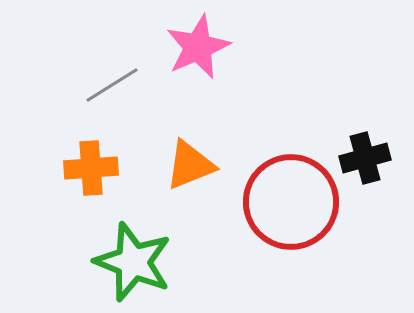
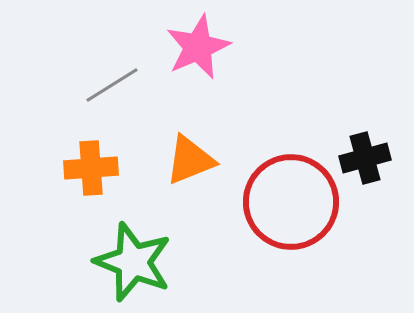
orange triangle: moved 5 px up
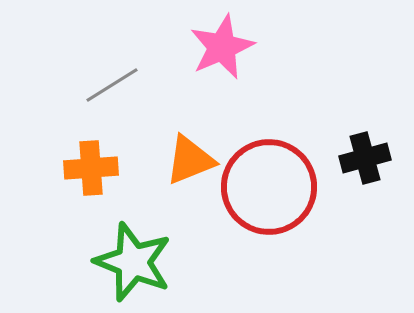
pink star: moved 24 px right
red circle: moved 22 px left, 15 px up
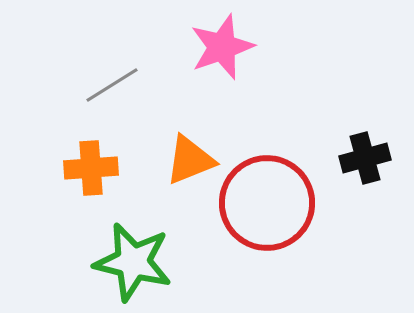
pink star: rotated 4 degrees clockwise
red circle: moved 2 px left, 16 px down
green star: rotated 8 degrees counterclockwise
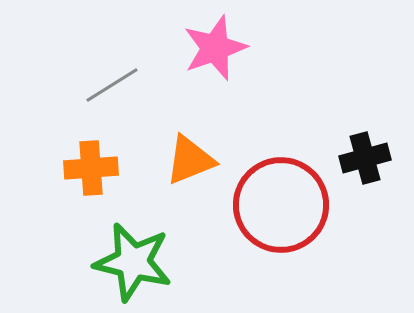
pink star: moved 7 px left, 1 px down
red circle: moved 14 px right, 2 px down
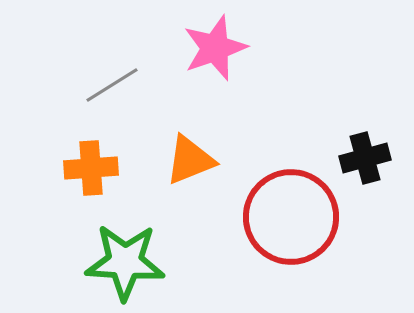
red circle: moved 10 px right, 12 px down
green star: moved 8 px left; rotated 10 degrees counterclockwise
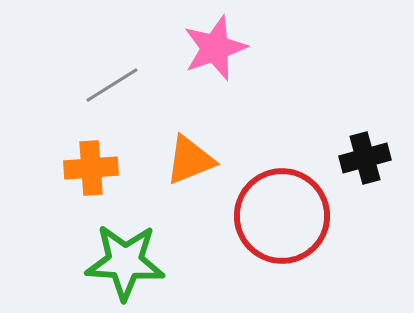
red circle: moved 9 px left, 1 px up
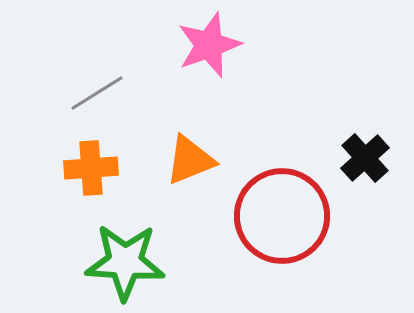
pink star: moved 6 px left, 3 px up
gray line: moved 15 px left, 8 px down
black cross: rotated 27 degrees counterclockwise
